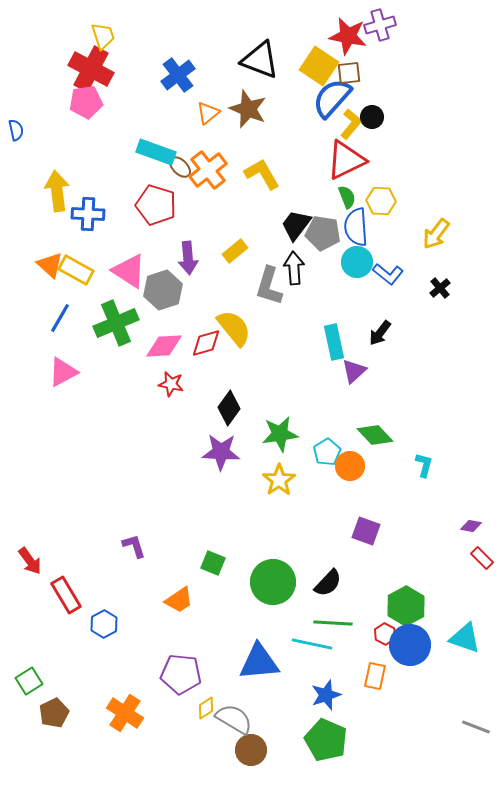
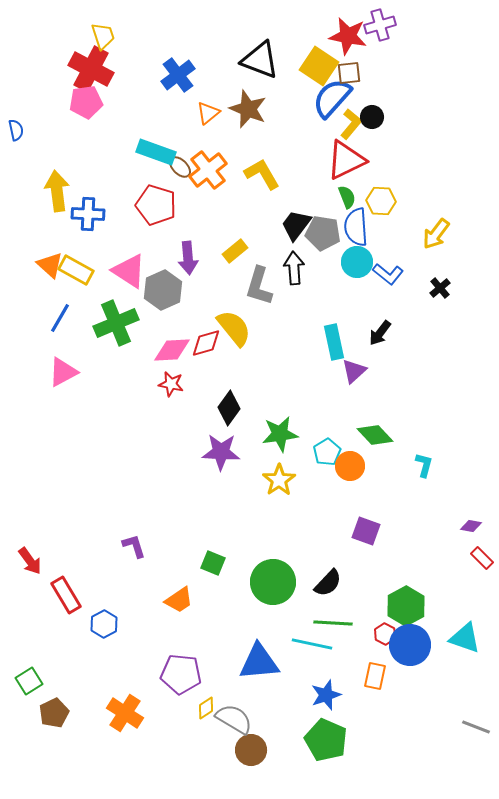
gray L-shape at (269, 286): moved 10 px left
gray hexagon at (163, 290): rotated 6 degrees counterclockwise
pink diamond at (164, 346): moved 8 px right, 4 px down
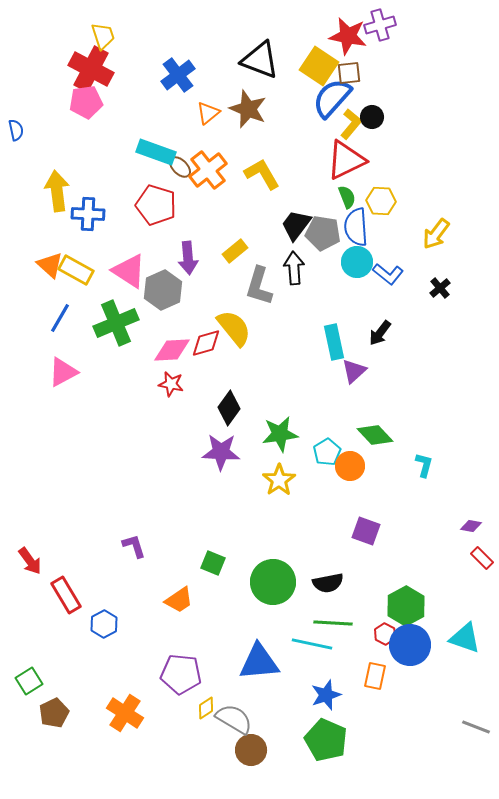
black semicircle at (328, 583): rotated 36 degrees clockwise
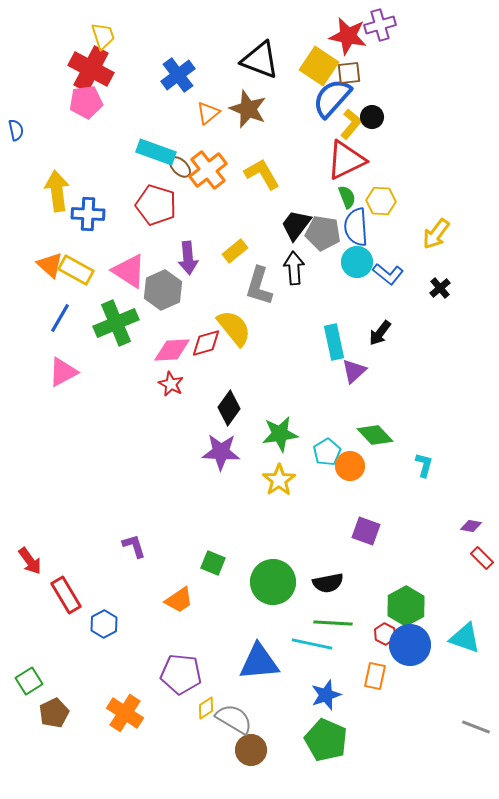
red star at (171, 384): rotated 15 degrees clockwise
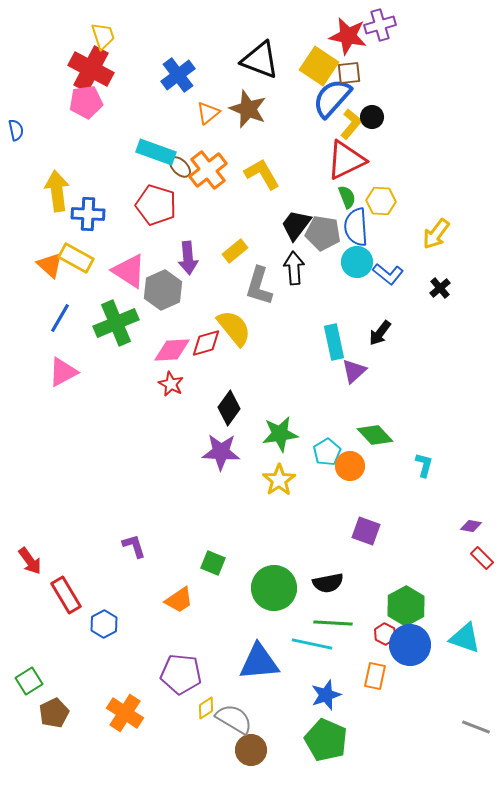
yellow rectangle at (76, 270): moved 12 px up
green circle at (273, 582): moved 1 px right, 6 px down
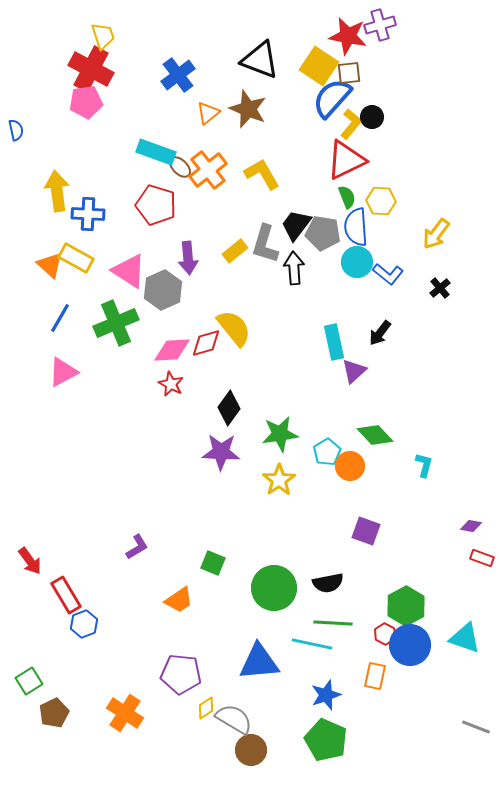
gray L-shape at (259, 286): moved 6 px right, 42 px up
purple L-shape at (134, 546): moved 3 px right, 1 px down; rotated 76 degrees clockwise
red rectangle at (482, 558): rotated 25 degrees counterclockwise
blue hexagon at (104, 624): moved 20 px left; rotated 8 degrees clockwise
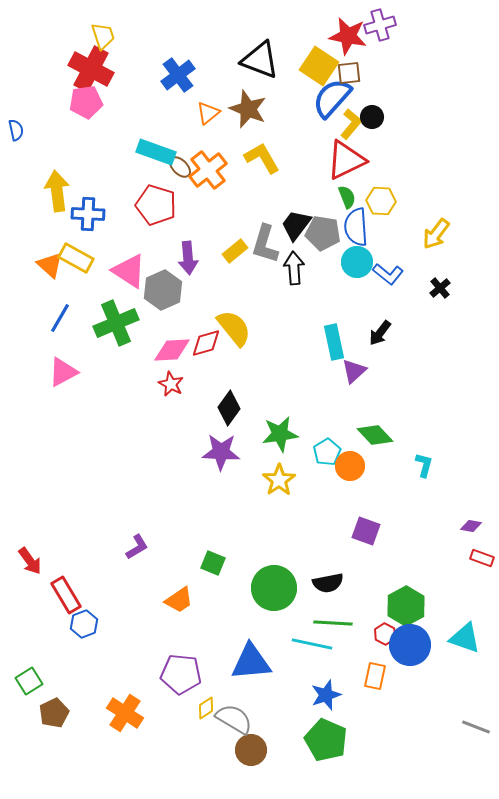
yellow L-shape at (262, 174): moved 16 px up
blue triangle at (259, 662): moved 8 px left
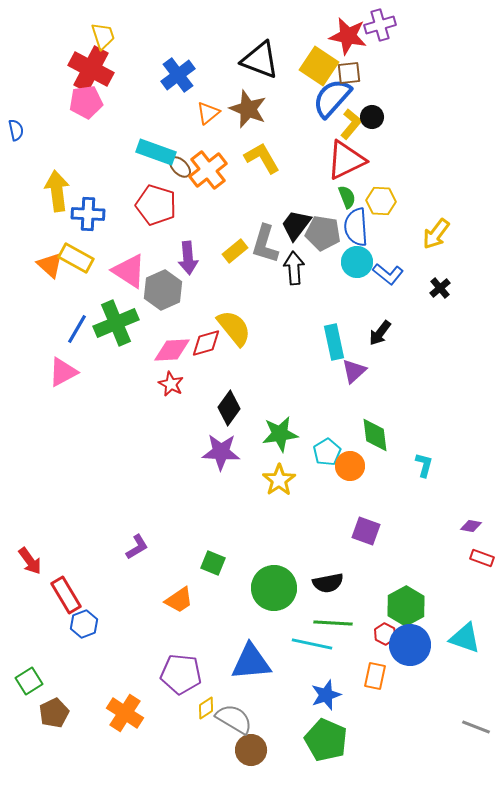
blue line at (60, 318): moved 17 px right, 11 px down
green diamond at (375, 435): rotated 36 degrees clockwise
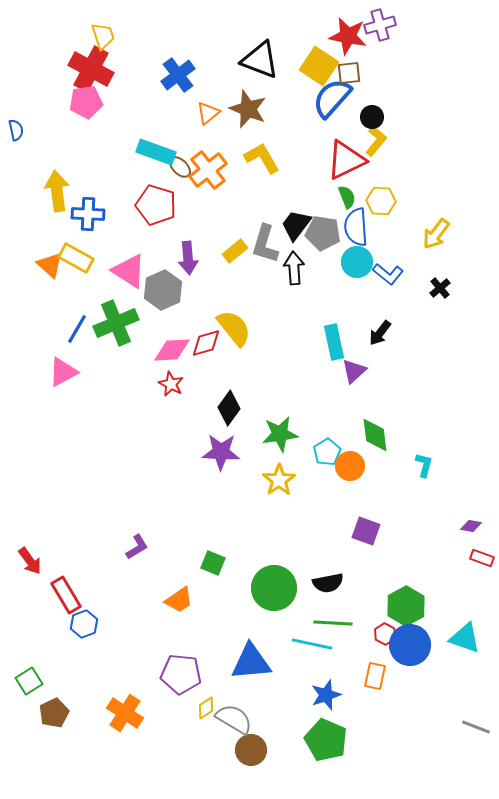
yellow L-shape at (351, 124): moved 25 px right, 17 px down
